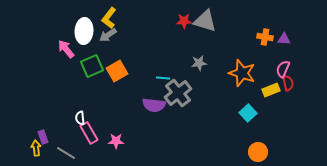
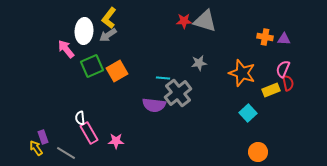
yellow arrow: rotated 28 degrees counterclockwise
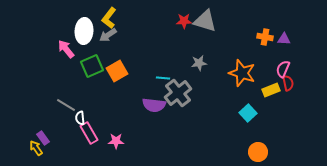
purple rectangle: moved 1 px down; rotated 16 degrees counterclockwise
gray line: moved 48 px up
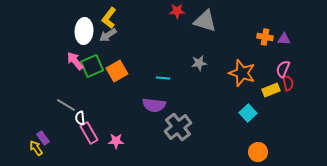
red star: moved 7 px left, 10 px up
pink arrow: moved 9 px right, 12 px down
gray cross: moved 34 px down
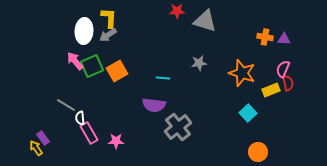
yellow L-shape: rotated 145 degrees clockwise
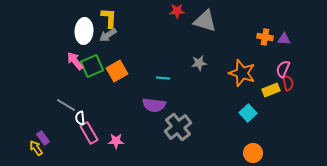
orange circle: moved 5 px left, 1 px down
